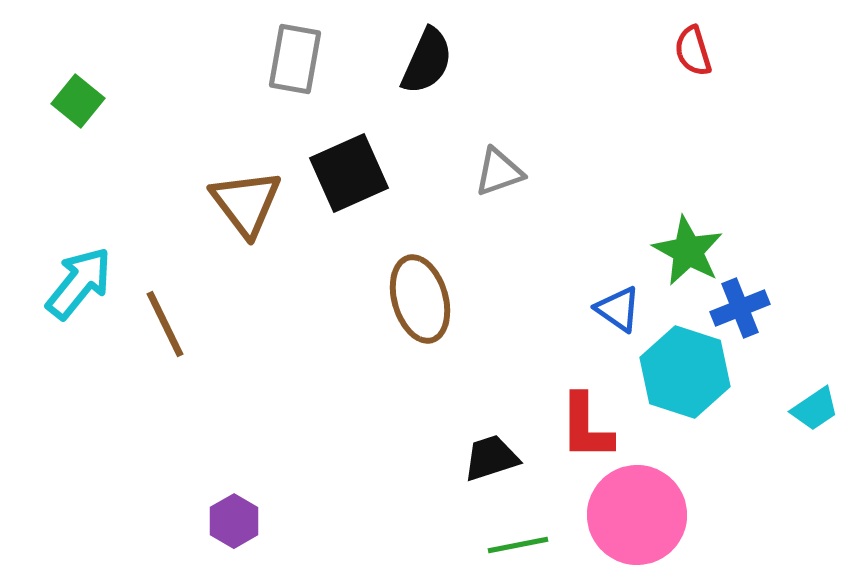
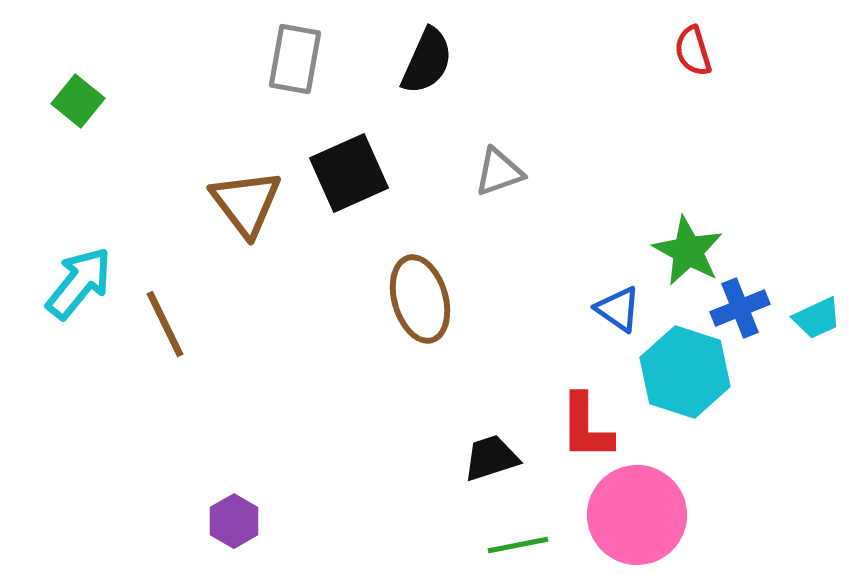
cyan trapezoid: moved 2 px right, 91 px up; rotated 9 degrees clockwise
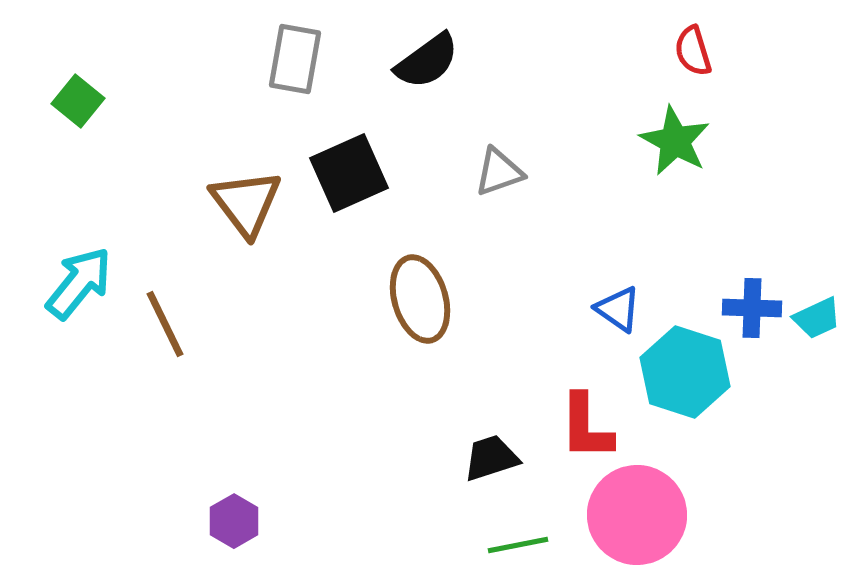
black semicircle: rotated 30 degrees clockwise
green star: moved 13 px left, 110 px up
blue cross: moved 12 px right; rotated 24 degrees clockwise
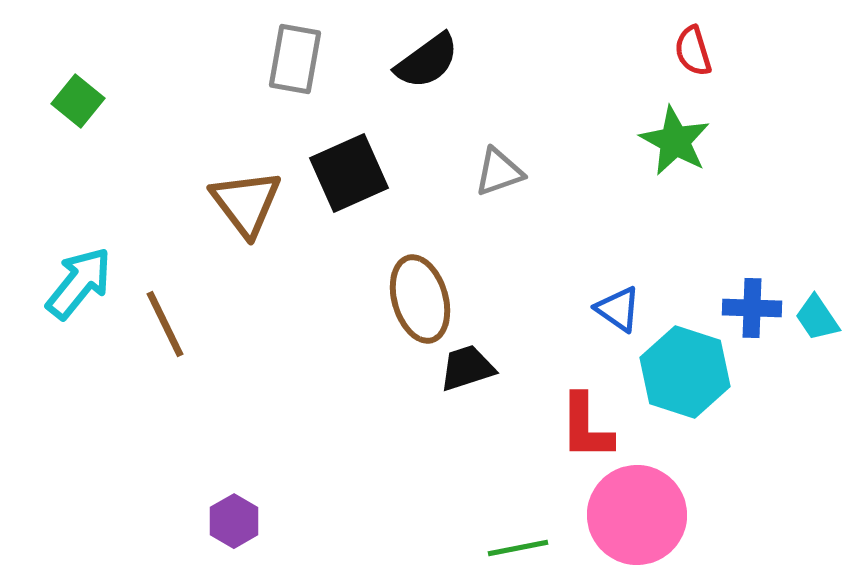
cyan trapezoid: rotated 81 degrees clockwise
black trapezoid: moved 24 px left, 90 px up
green line: moved 3 px down
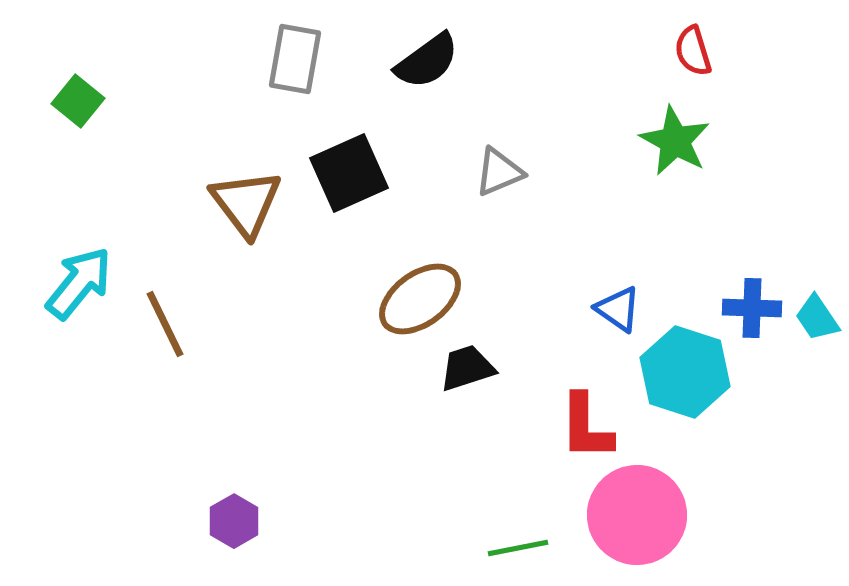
gray triangle: rotated 4 degrees counterclockwise
brown ellipse: rotated 70 degrees clockwise
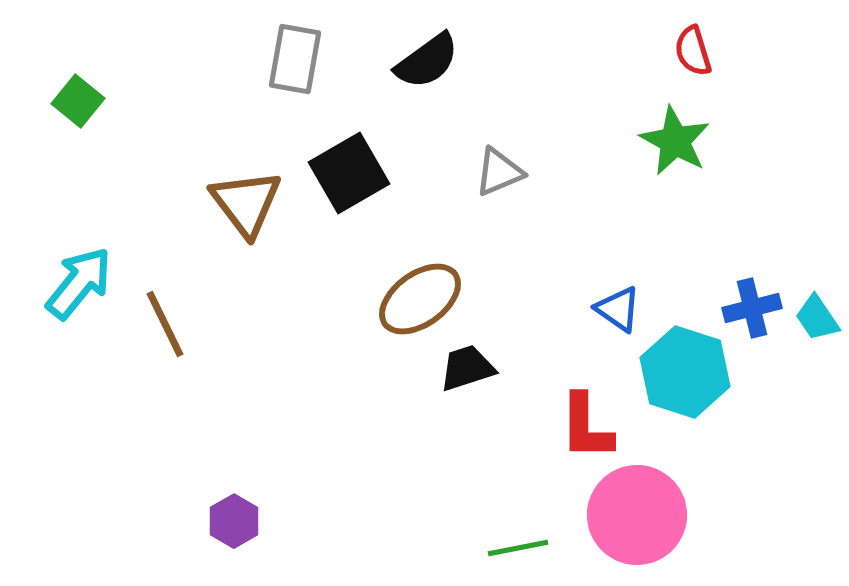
black square: rotated 6 degrees counterclockwise
blue cross: rotated 16 degrees counterclockwise
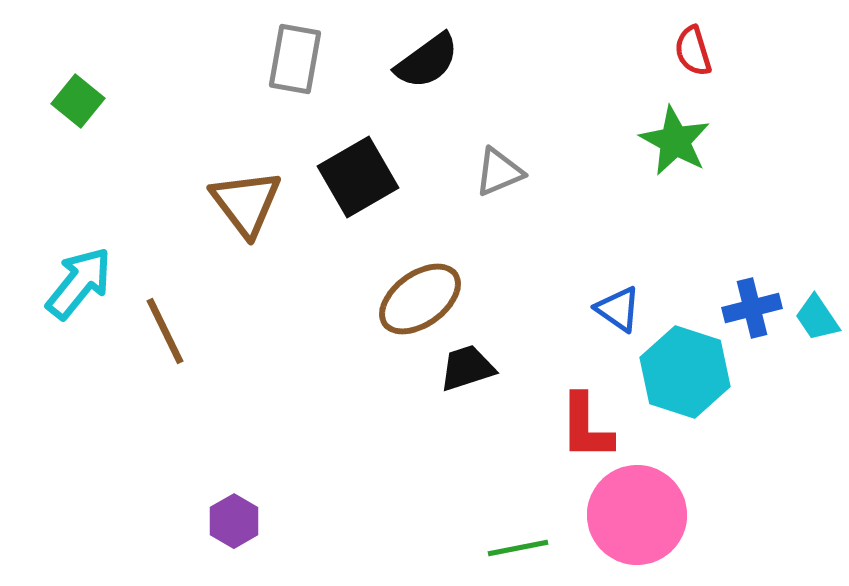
black square: moved 9 px right, 4 px down
brown line: moved 7 px down
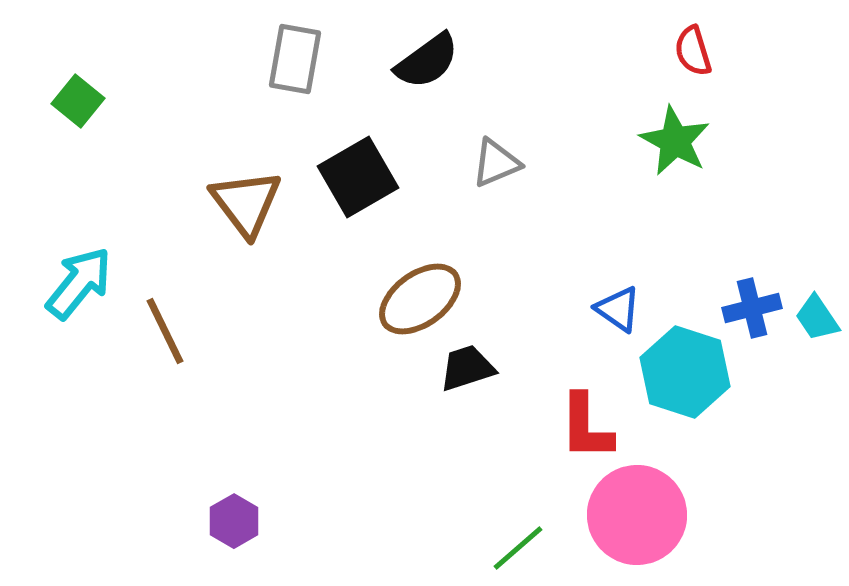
gray triangle: moved 3 px left, 9 px up
green line: rotated 30 degrees counterclockwise
